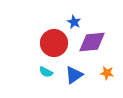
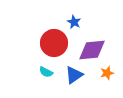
purple diamond: moved 8 px down
orange star: rotated 24 degrees counterclockwise
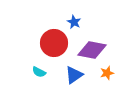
purple diamond: rotated 16 degrees clockwise
cyan semicircle: moved 7 px left
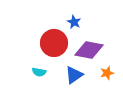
purple diamond: moved 3 px left
cyan semicircle: rotated 16 degrees counterclockwise
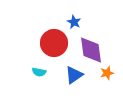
purple diamond: moved 2 px right; rotated 72 degrees clockwise
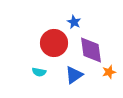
orange star: moved 2 px right, 1 px up
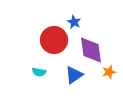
red circle: moved 3 px up
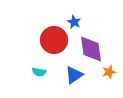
purple diamond: moved 1 px up
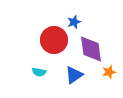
blue star: rotated 24 degrees clockwise
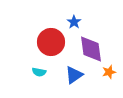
blue star: rotated 16 degrees counterclockwise
red circle: moved 3 px left, 2 px down
